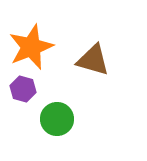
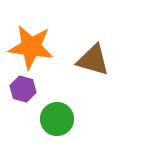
orange star: rotated 30 degrees clockwise
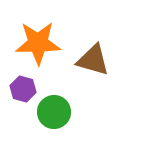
orange star: moved 7 px right, 4 px up; rotated 9 degrees counterclockwise
green circle: moved 3 px left, 7 px up
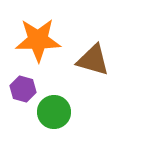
orange star: moved 3 px up
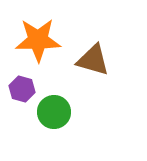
purple hexagon: moved 1 px left
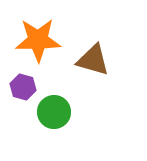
purple hexagon: moved 1 px right, 2 px up
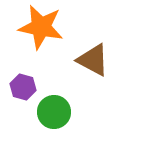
orange star: moved 3 px right, 13 px up; rotated 12 degrees clockwise
brown triangle: rotated 12 degrees clockwise
